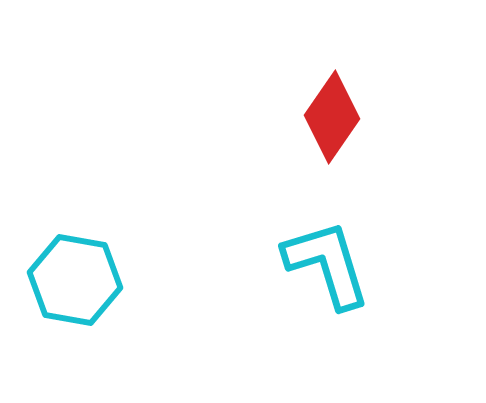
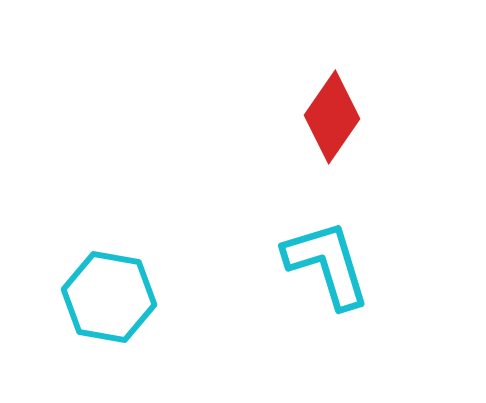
cyan hexagon: moved 34 px right, 17 px down
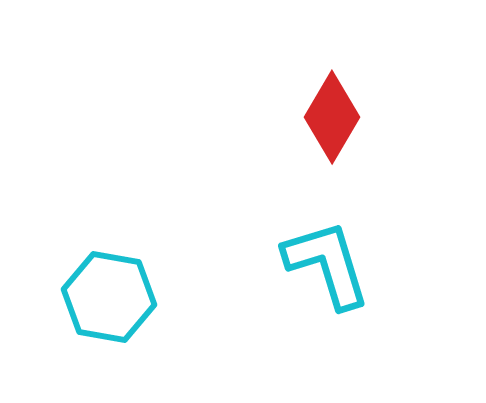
red diamond: rotated 4 degrees counterclockwise
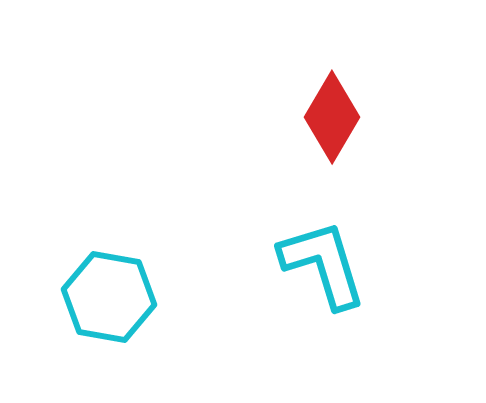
cyan L-shape: moved 4 px left
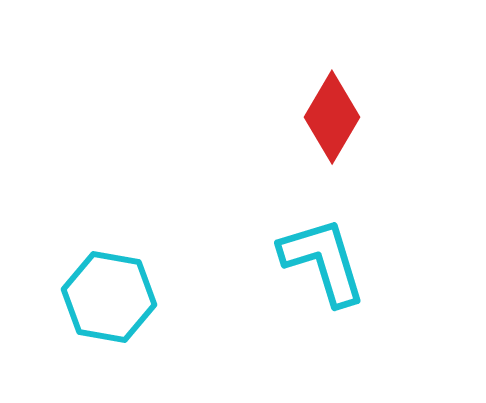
cyan L-shape: moved 3 px up
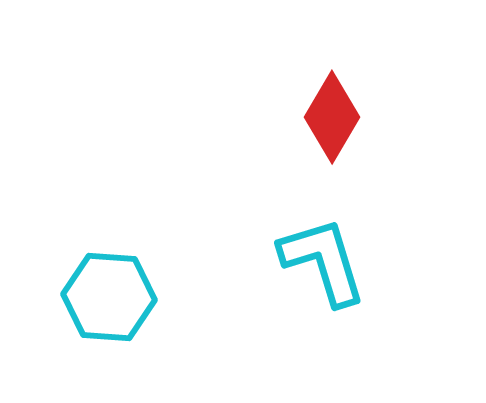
cyan hexagon: rotated 6 degrees counterclockwise
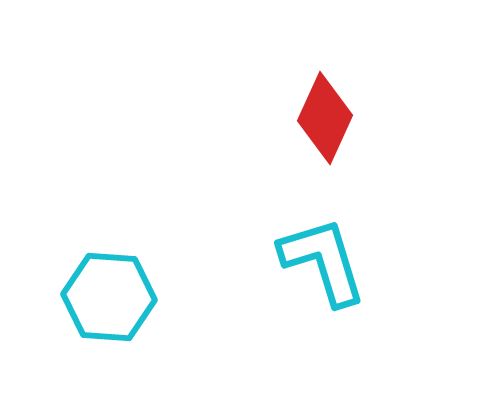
red diamond: moved 7 px left, 1 px down; rotated 6 degrees counterclockwise
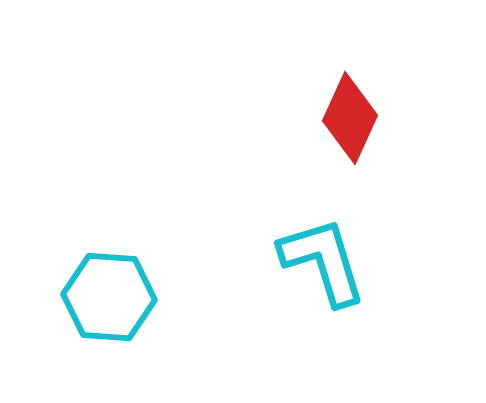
red diamond: moved 25 px right
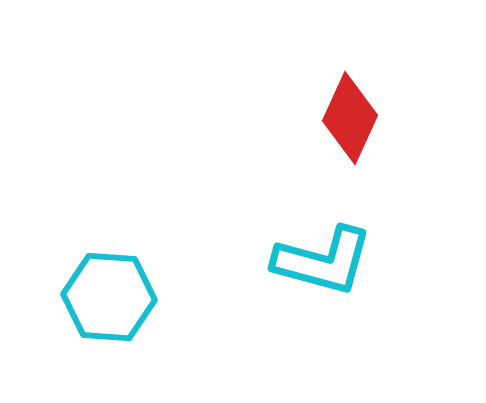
cyan L-shape: rotated 122 degrees clockwise
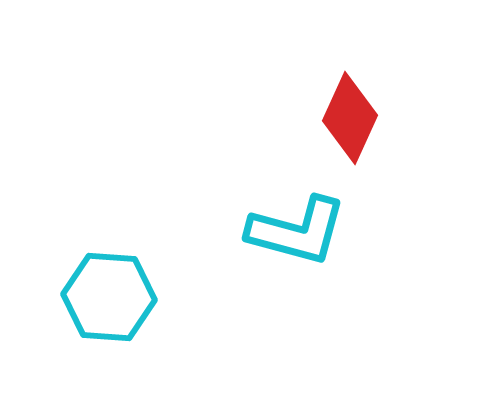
cyan L-shape: moved 26 px left, 30 px up
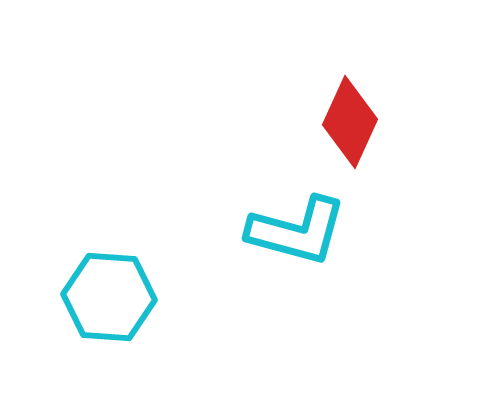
red diamond: moved 4 px down
